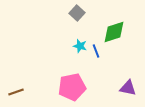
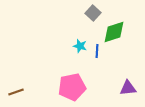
gray square: moved 16 px right
blue line: moved 1 px right; rotated 24 degrees clockwise
purple triangle: rotated 18 degrees counterclockwise
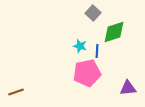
pink pentagon: moved 15 px right, 14 px up
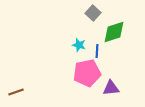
cyan star: moved 1 px left, 1 px up
purple triangle: moved 17 px left
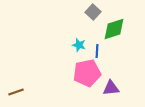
gray square: moved 1 px up
green diamond: moved 3 px up
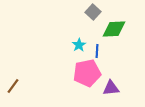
green diamond: rotated 15 degrees clockwise
cyan star: rotated 24 degrees clockwise
brown line: moved 3 px left, 6 px up; rotated 35 degrees counterclockwise
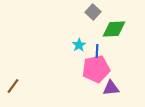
pink pentagon: moved 9 px right, 4 px up
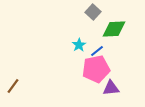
blue line: rotated 48 degrees clockwise
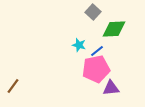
cyan star: rotated 24 degrees counterclockwise
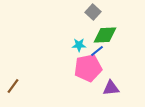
green diamond: moved 9 px left, 6 px down
cyan star: rotated 16 degrees counterclockwise
pink pentagon: moved 8 px left, 1 px up
